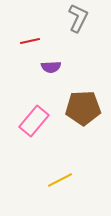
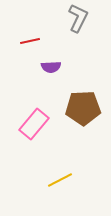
pink rectangle: moved 3 px down
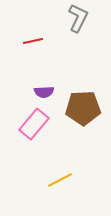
red line: moved 3 px right
purple semicircle: moved 7 px left, 25 px down
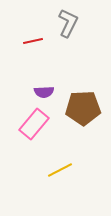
gray L-shape: moved 10 px left, 5 px down
yellow line: moved 10 px up
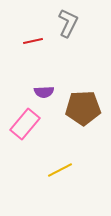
pink rectangle: moved 9 px left
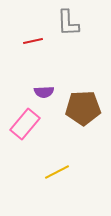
gray L-shape: rotated 152 degrees clockwise
yellow line: moved 3 px left, 2 px down
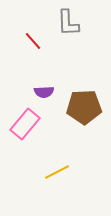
red line: rotated 60 degrees clockwise
brown pentagon: moved 1 px right, 1 px up
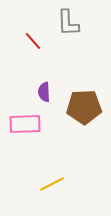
purple semicircle: rotated 90 degrees clockwise
pink rectangle: rotated 48 degrees clockwise
yellow line: moved 5 px left, 12 px down
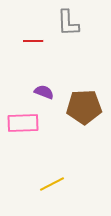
red line: rotated 48 degrees counterclockwise
purple semicircle: rotated 114 degrees clockwise
pink rectangle: moved 2 px left, 1 px up
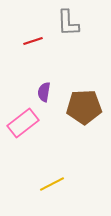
red line: rotated 18 degrees counterclockwise
purple semicircle: rotated 102 degrees counterclockwise
pink rectangle: rotated 36 degrees counterclockwise
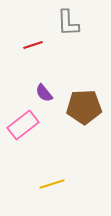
red line: moved 4 px down
purple semicircle: moved 1 px down; rotated 48 degrees counterclockwise
pink rectangle: moved 2 px down
yellow line: rotated 10 degrees clockwise
